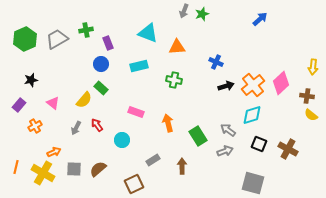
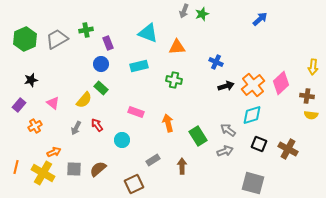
yellow semicircle at (311, 115): rotated 32 degrees counterclockwise
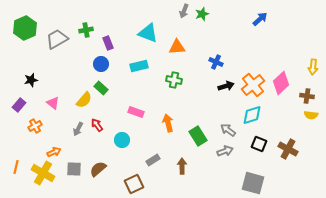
green hexagon at (25, 39): moved 11 px up
gray arrow at (76, 128): moved 2 px right, 1 px down
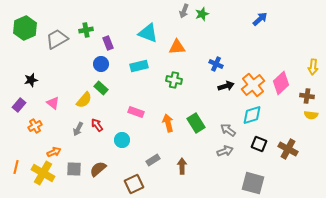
blue cross at (216, 62): moved 2 px down
green rectangle at (198, 136): moved 2 px left, 13 px up
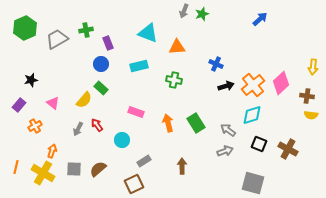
orange arrow at (54, 152): moved 2 px left, 1 px up; rotated 48 degrees counterclockwise
gray rectangle at (153, 160): moved 9 px left, 1 px down
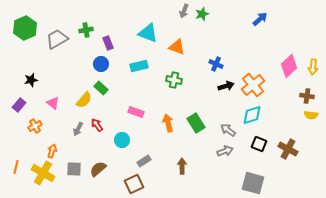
orange triangle at (177, 47): rotated 24 degrees clockwise
pink diamond at (281, 83): moved 8 px right, 17 px up
